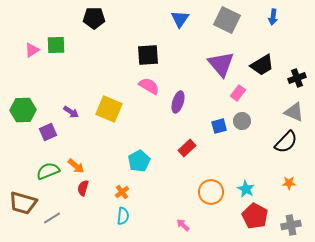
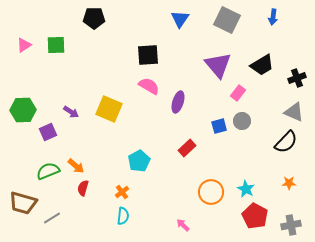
pink triangle: moved 8 px left, 5 px up
purple triangle: moved 3 px left, 1 px down
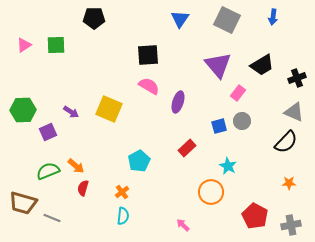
cyan star: moved 18 px left, 23 px up
gray line: rotated 54 degrees clockwise
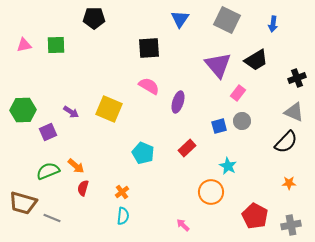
blue arrow: moved 7 px down
pink triangle: rotated 21 degrees clockwise
black square: moved 1 px right, 7 px up
black trapezoid: moved 6 px left, 5 px up
cyan pentagon: moved 4 px right, 8 px up; rotated 20 degrees counterclockwise
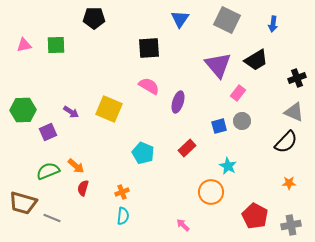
orange cross: rotated 16 degrees clockwise
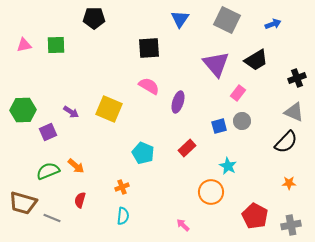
blue arrow: rotated 119 degrees counterclockwise
purple triangle: moved 2 px left, 1 px up
red semicircle: moved 3 px left, 12 px down
orange cross: moved 5 px up
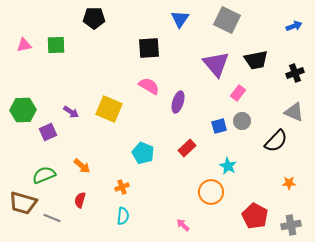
blue arrow: moved 21 px right, 2 px down
black trapezoid: rotated 20 degrees clockwise
black cross: moved 2 px left, 5 px up
black semicircle: moved 10 px left, 1 px up
orange arrow: moved 6 px right
green semicircle: moved 4 px left, 4 px down
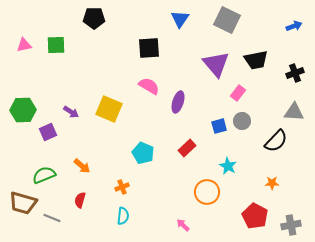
gray triangle: rotated 20 degrees counterclockwise
orange star: moved 17 px left
orange circle: moved 4 px left
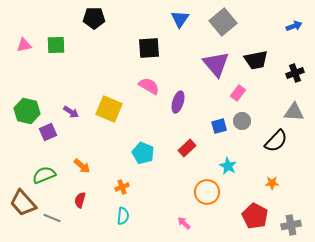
gray square: moved 4 px left, 2 px down; rotated 24 degrees clockwise
green hexagon: moved 4 px right, 1 px down; rotated 15 degrees clockwise
brown trapezoid: rotated 32 degrees clockwise
pink arrow: moved 1 px right, 2 px up
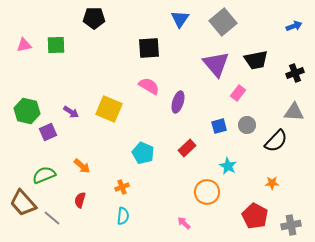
gray circle: moved 5 px right, 4 px down
gray line: rotated 18 degrees clockwise
